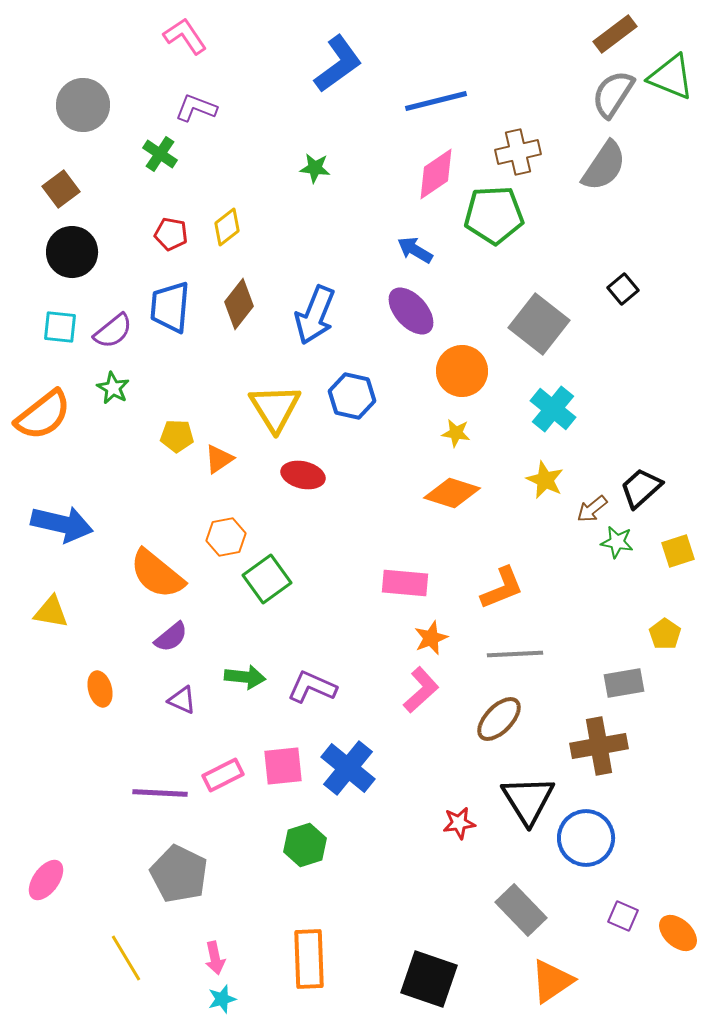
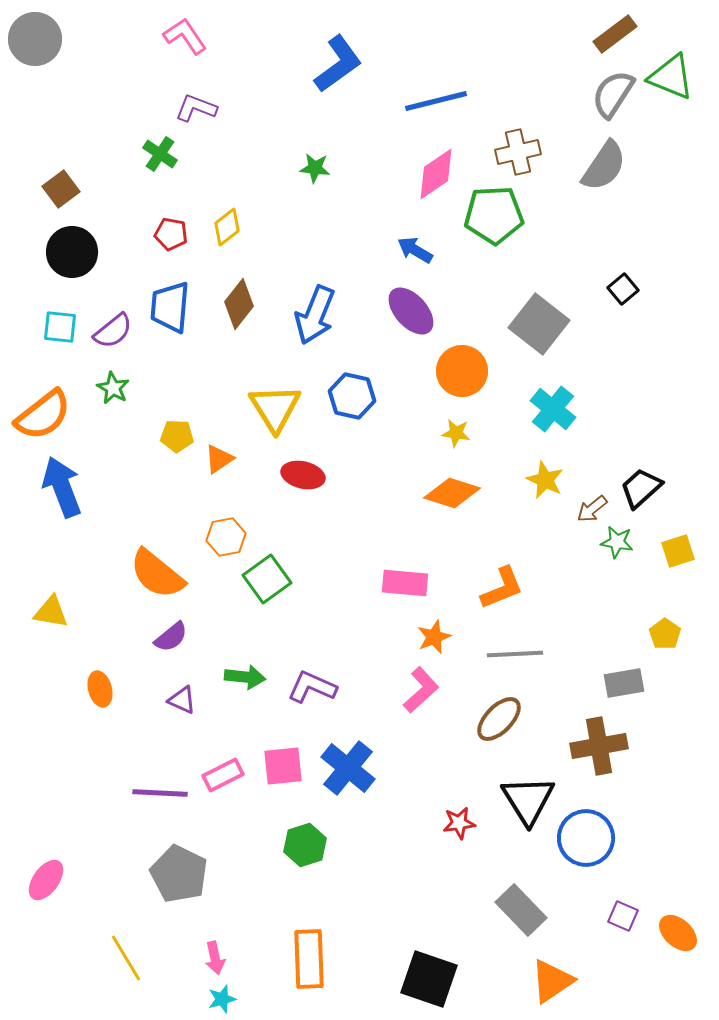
gray circle at (83, 105): moved 48 px left, 66 px up
blue arrow at (62, 524): moved 37 px up; rotated 124 degrees counterclockwise
orange star at (431, 638): moved 3 px right, 1 px up
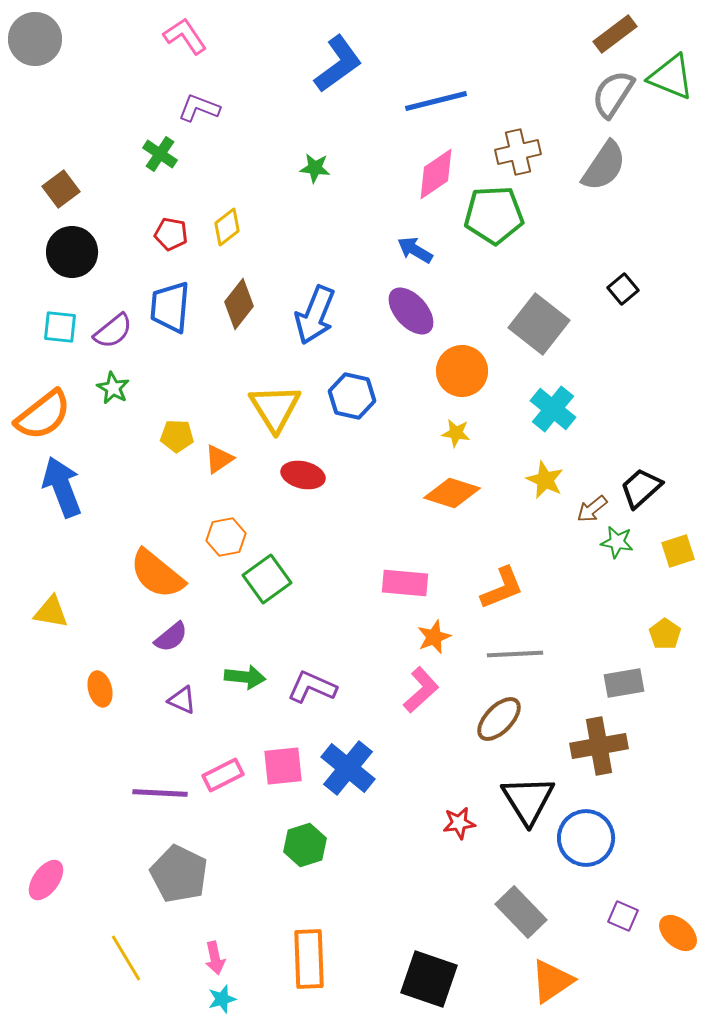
purple L-shape at (196, 108): moved 3 px right
gray rectangle at (521, 910): moved 2 px down
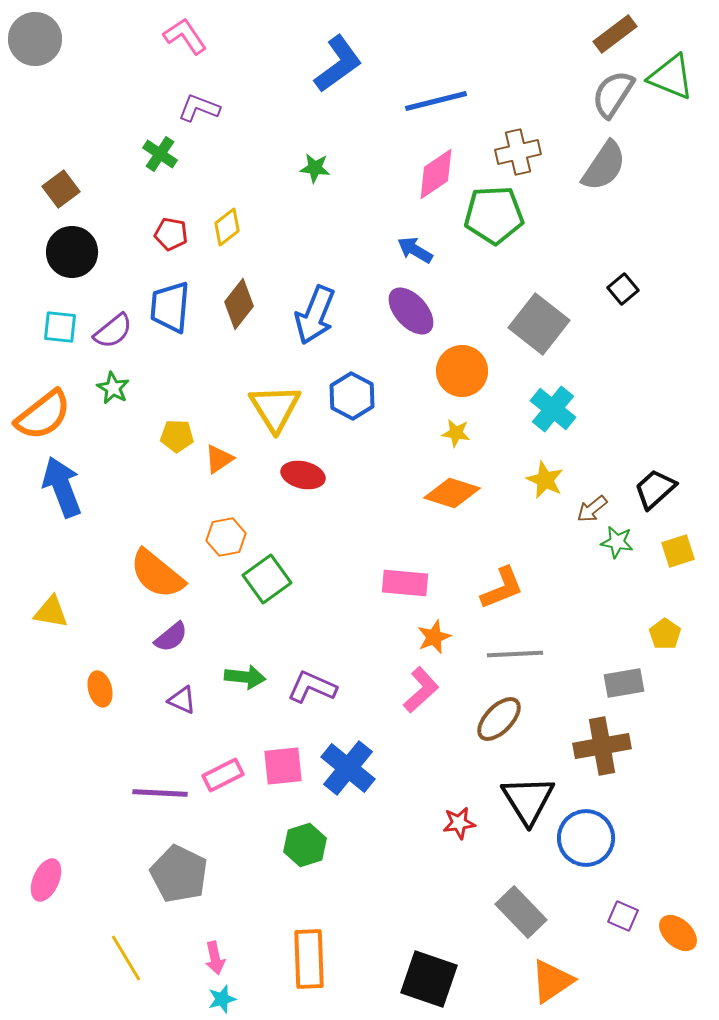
blue hexagon at (352, 396): rotated 15 degrees clockwise
black trapezoid at (641, 488): moved 14 px right, 1 px down
brown cross at (599, 746): moved 3 px right
pink ellipse at (46, 880): rotated 12 degrees counterclockwise
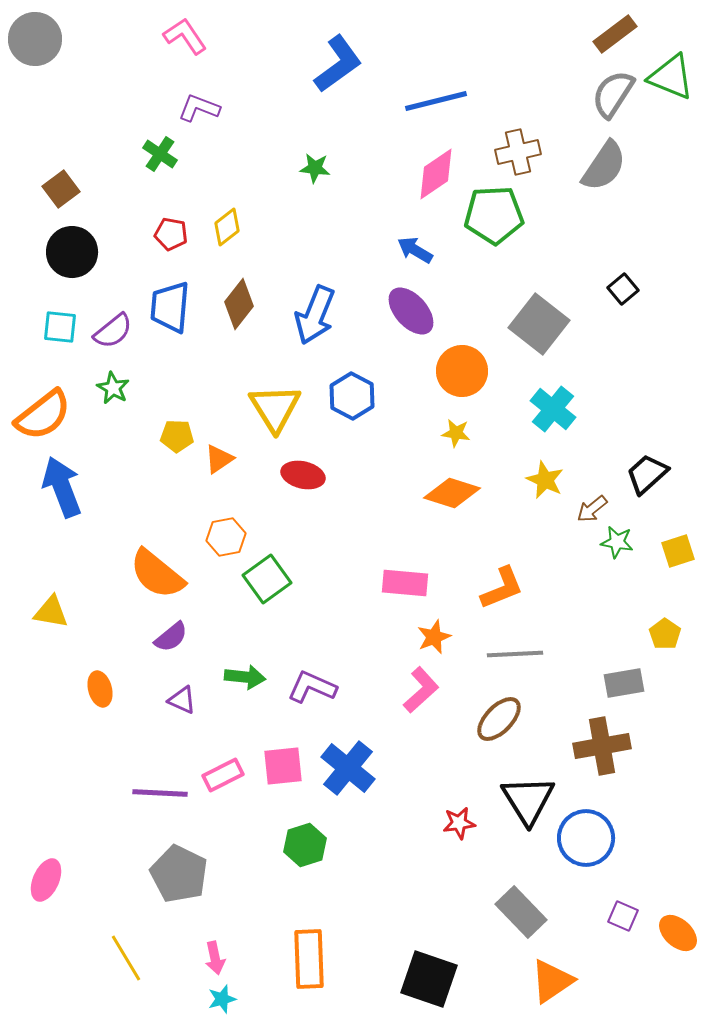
black trapezoid at (655, 489): moved 8 px left, 15 px up
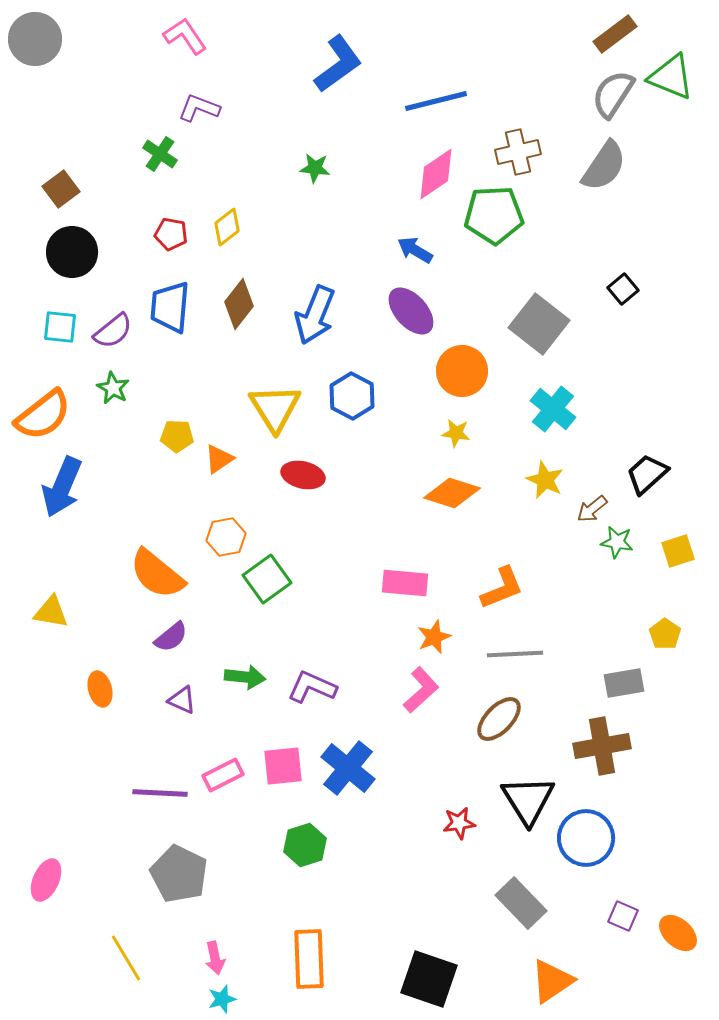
blue arrow at (62, 487): rotated 136 degrees counterclockwise
gray rectangle at (521, 912): moved 9 px up
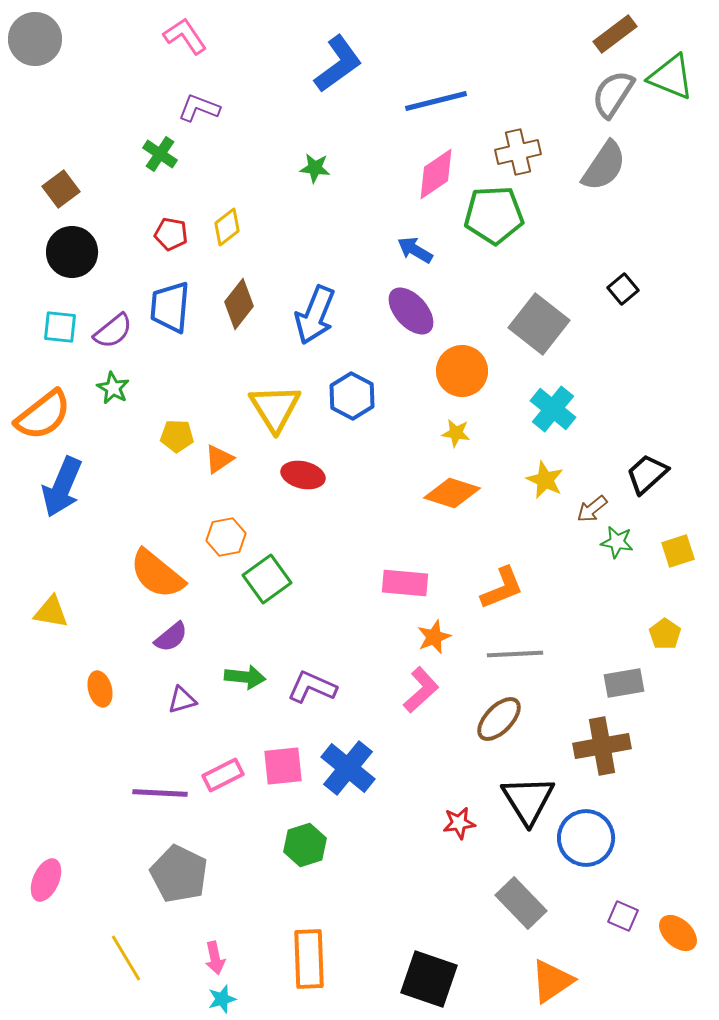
purple triangle at (182, 700): rotated 40 degrees counterclockwise
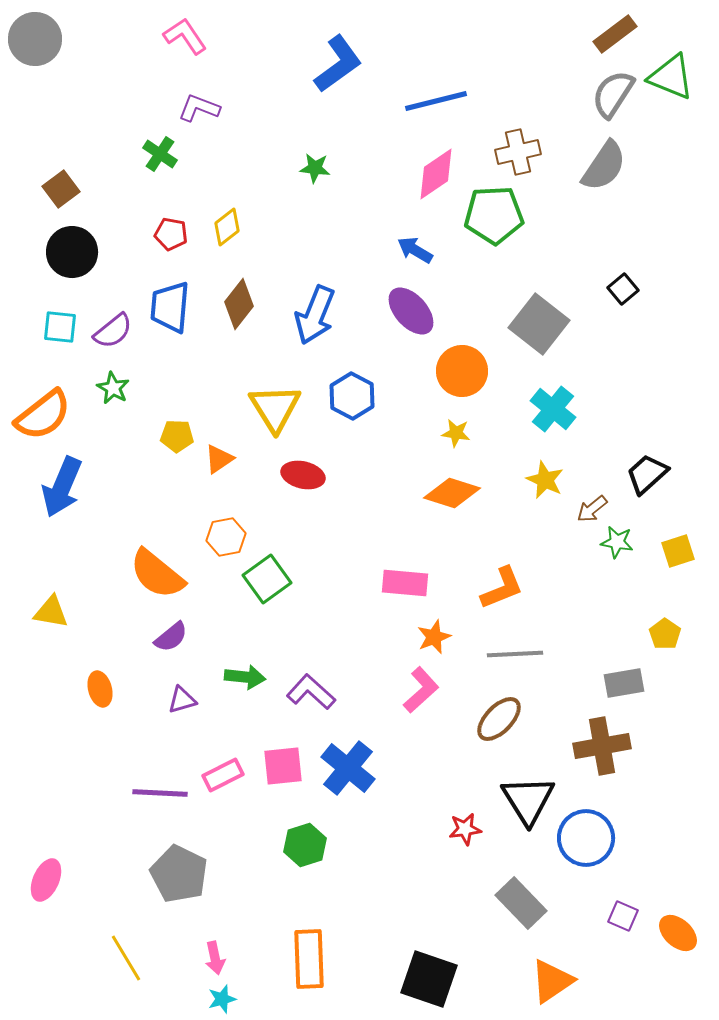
purple L-shape at (312, 687): moved 1 px left, 5 px down; rotated 18 degrees clockwise
red star at (459, 823): moved 6 px right, 6 px down
